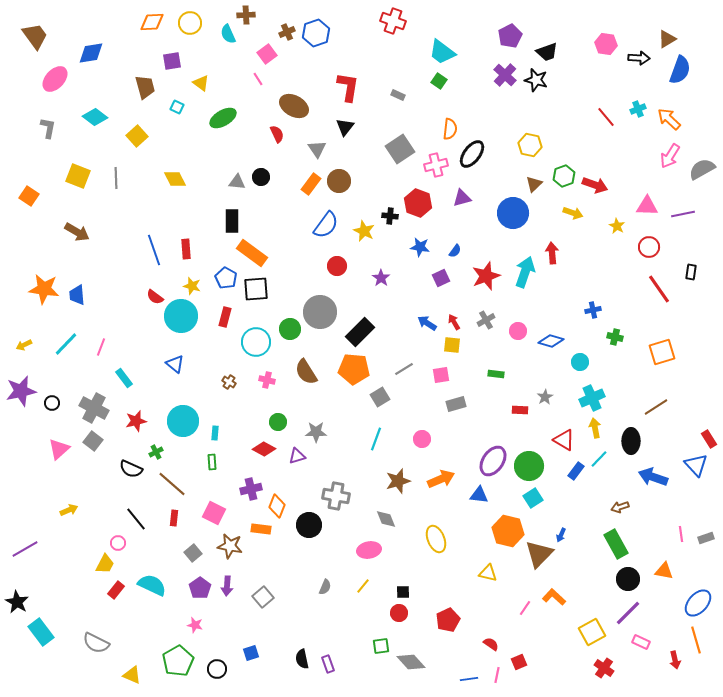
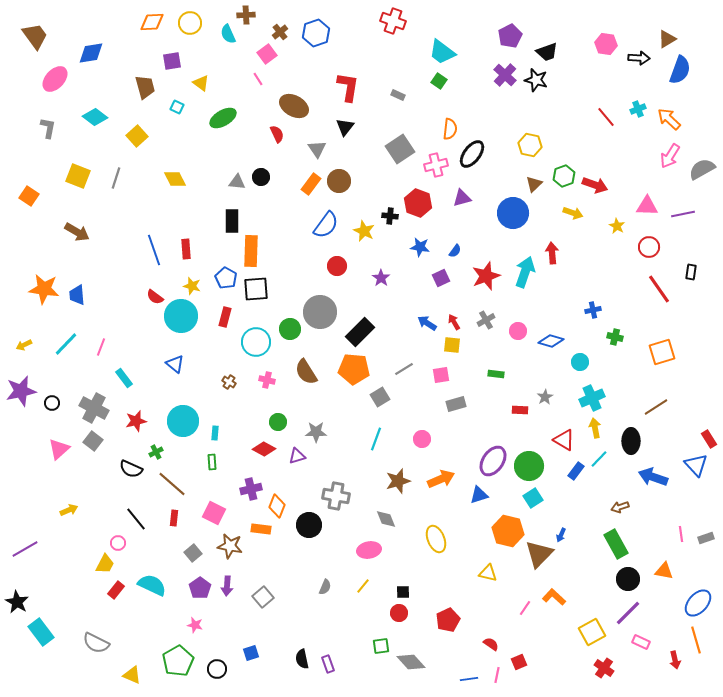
brown cross at (287, 32): moved 7 px left; rotated 14 degrees counterclockwise
gray line at (116, 178): rotated 20 degrees clockwise
orange rectangle at (252, 253): moved 1 px left, 2 px up; rotated 56 degrees clockwise
blue triangle at (479, 495): rotated 24 degrees counterclockwise
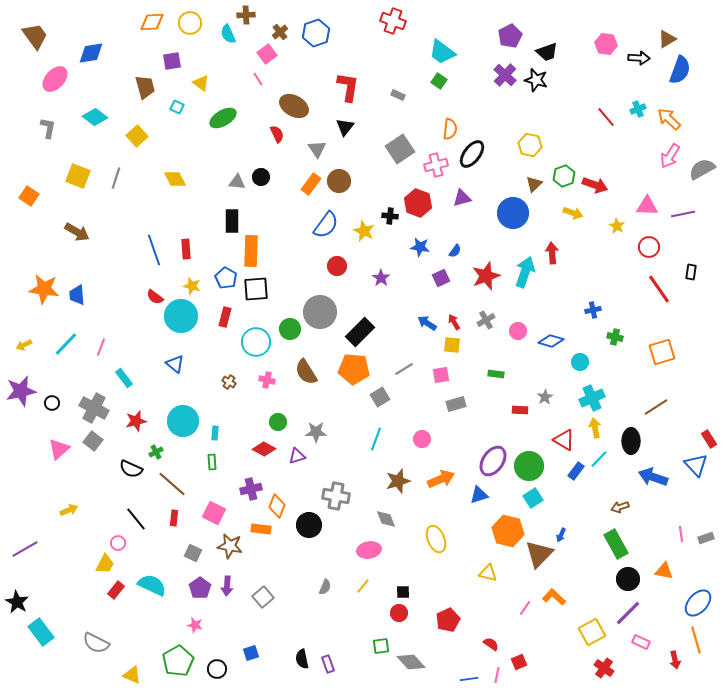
gray square at (193, 553): rotated 24 degrees counterclockwise
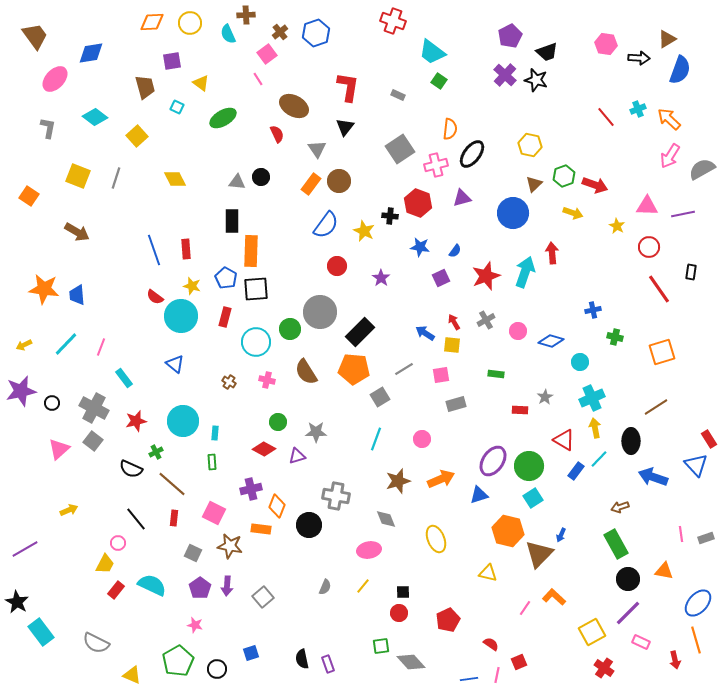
cyan trapezoid at (442, 52): moved 10 px left
blue arrow at (427, 323): moved 2 px left, 10 px down
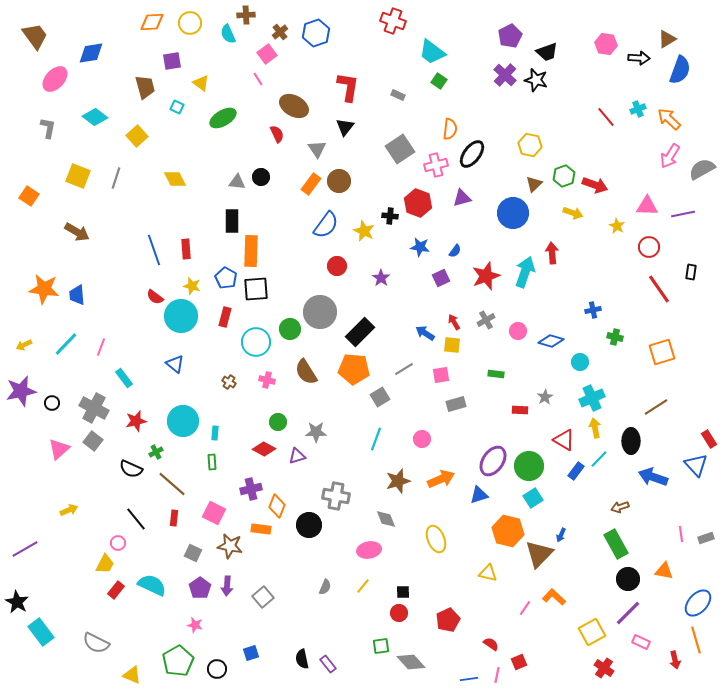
purple rectangle at (328, 664): rotated 18 degrees counterclockwise
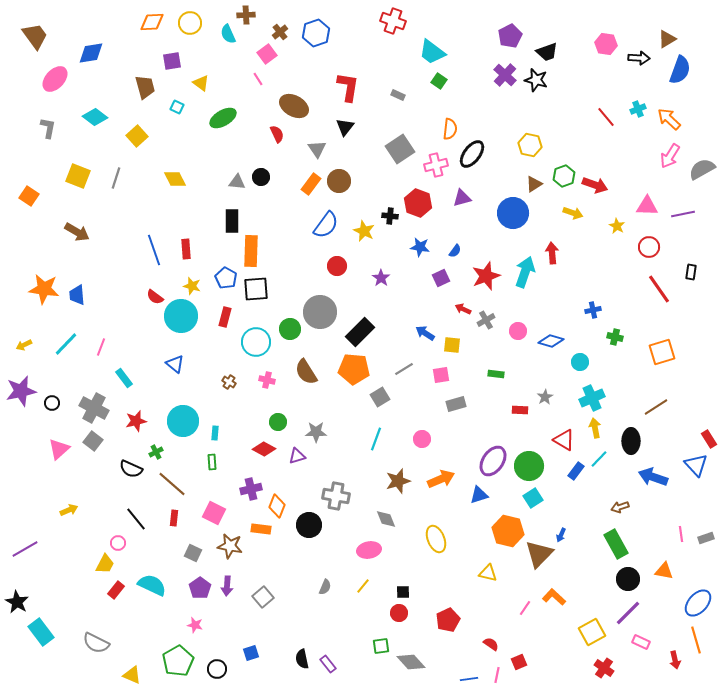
brown triangle at (534, 184): rotated 12 degrees clockwise
red arrow at (454, 322): moved 9 px right, 13 px up; rotated 35 degrees counterclockwise
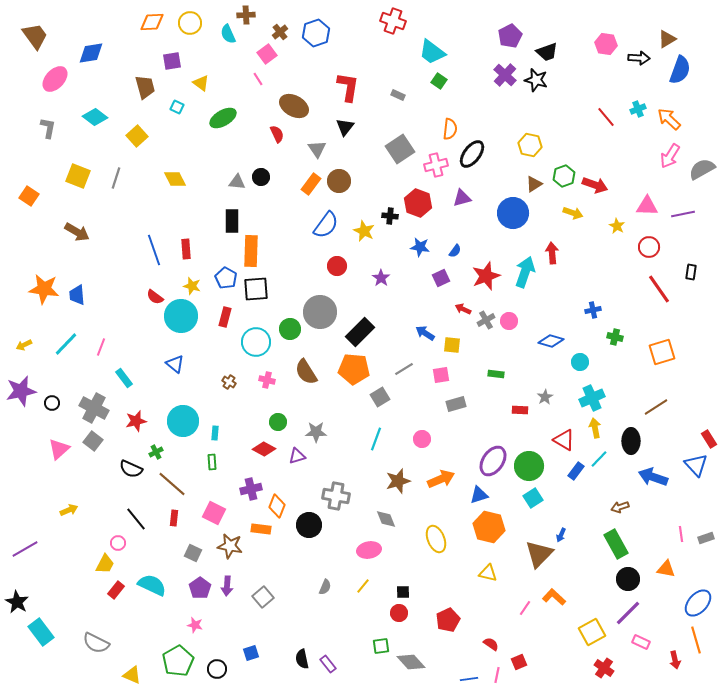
pink circle at (518, 331): moved 9 px left, 10 px up
orange hexagon at (508, 531): moved 19 px left, 4 px up
orange triangle at (664, 571): moved 2 px right, 2 px up
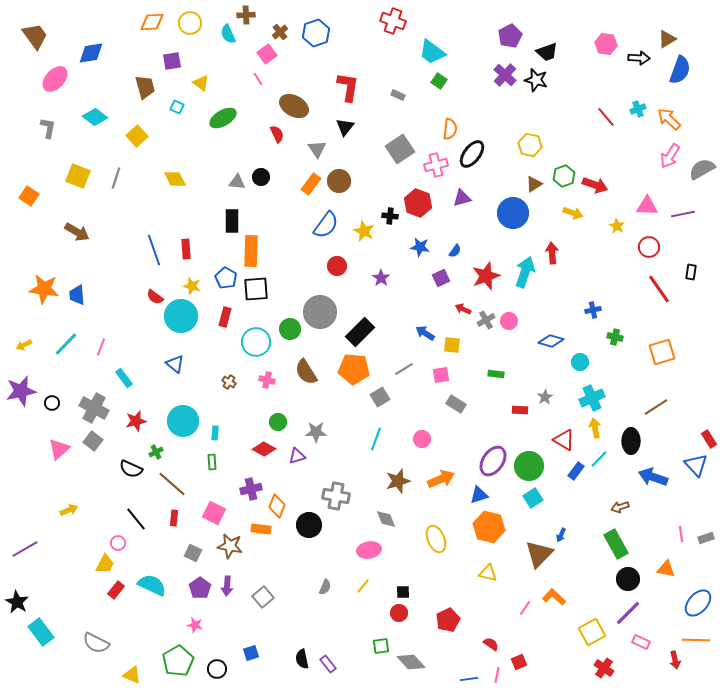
gray rectangle at (456, 404): rotated 48 degrees clockwise
orange line at (696, 640): rotated 72 degrees counterclockwise
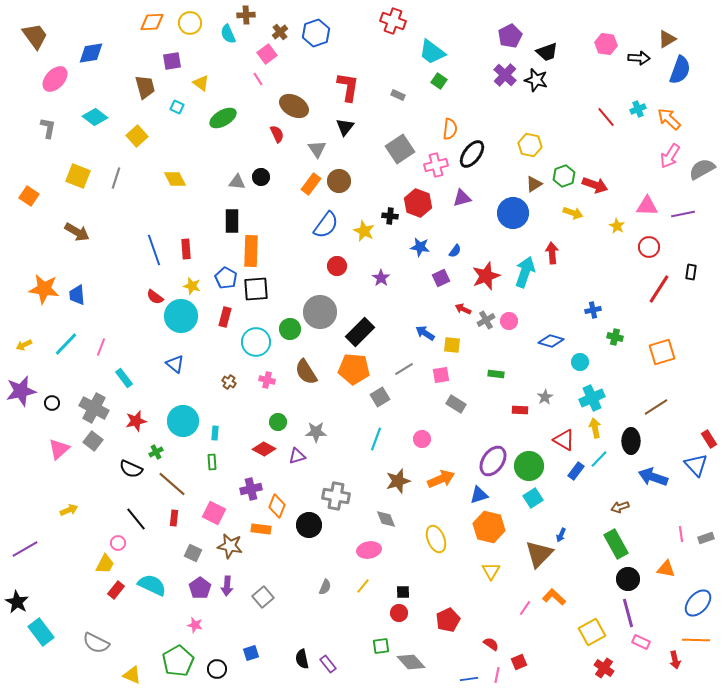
red line at (659, 289): rotated 68 degrees clockwise
yellow triangle at (488, 573): moved 3 px right, 2 px up; rotated 48 degrees clockwise
purple line at (628, 613): rotated 60 degrees counterclockwise
